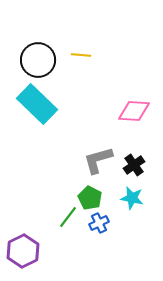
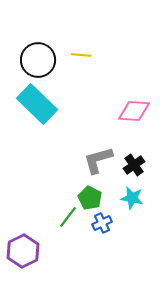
blue cross: moved 3 px right
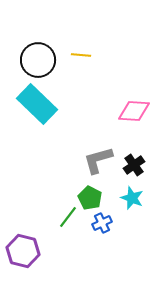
cyan star: rotated 10 degrees clockwise
purple hexagon: rotated 20 degrees counterclockwise
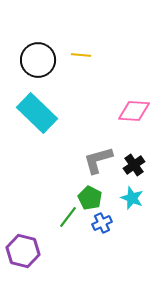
cyan rectangle: moved 9 px down
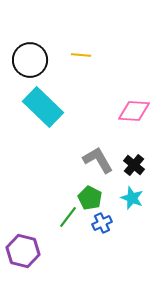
black circle: moved 8 px left
cyan rectangle: moved 6 px right, 6 px up
gray L-shape: rotated 76 degrees clockwise
black cross: rotated 15 degrees counterclockwise
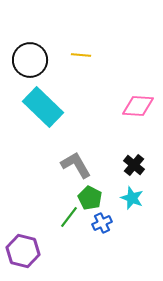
pink diamond: moved 4 px right, 5 px up
gray L-shape: moved 22 px left, 5 px down
green line: moved 1 px right
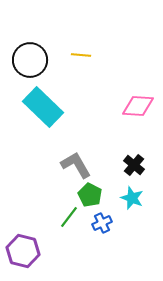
green pentagon: moved 3 px up
